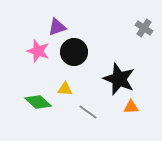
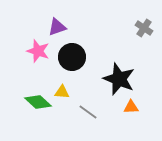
black circle: moved 2 px left, 5 px down
yellow triangle: moved 3 px left, 3 px down
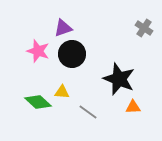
purple triangle: moved 6 px right, 1 px down
black circle: moved 3 px up
orange triangle: moved 2 px right
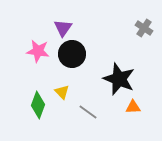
purple triangle: rotated 36 degrees counterclockwise
pink star: rotated 10 degrees counterclockwise
yellow triangle: rotated 42 degrees clockwise
green diamond: moved 3 px down; rotated 68 degrees clockwise
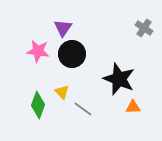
gray line: moved 5 px left, 3 px up
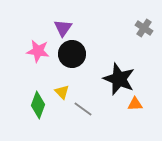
orange triangle: moved 2 px right, 3 px up
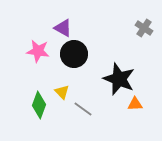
purple triangle: rotated 36 degrees counterclockwise
black circle: moved 2 px right
green diamond: moved 1 px right
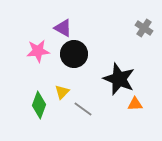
pink star: rotated 15 degrees counterclockwise
yellow triangle: rotated 28 degrees clockwise
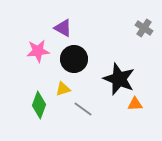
black circle: moved 5 px down
yellow triangle: moved 1 px right, 3 px up; rotated 28 degrees clockwise
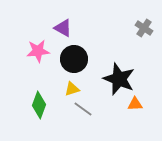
yellow triangle: moved 9 px right
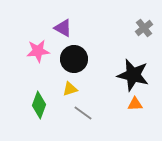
gray cross: rotated 18 degrees clockwise
black star: moved 14 px right, 4 px up; rotated 8 degrees counterclockwise
yellow triangle: moved 2 px left
gray line: moved 4 px down
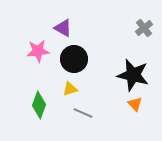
orange triangle: rotated 49 degrees clockwise
gray line: rotated 12 degrees counterclockwise
